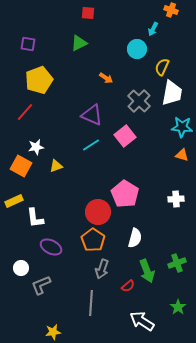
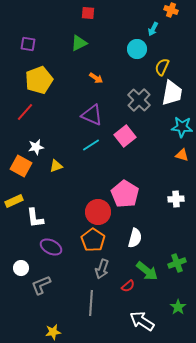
orange arrow: moved 10 px left
gray cross: moved 1 px up
green arrow: rotated 30 degrees counterclockwise
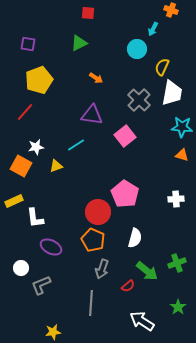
purple triangle: rotated 15 degrees counterclockwise
cyan line: moved 15 px left
orange pentagon: rotated 10 degrees counterclockwise
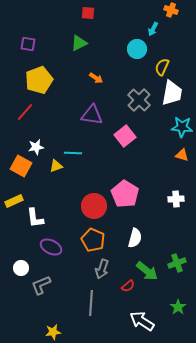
cyan line: moved 3 px left, 8 px down; rotated 36 degrees clockwise
red circle: moved 4 px left, 6 px up
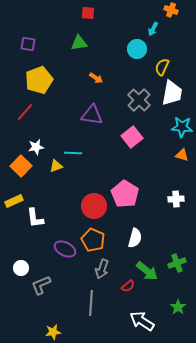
green triangle: rotated 18 degrees clockwise
pink square: moved 7 px right, 1 px down
orange square: rotated 15 degrees clockwise
purple ellipse: moved 14 px right, 2 px down
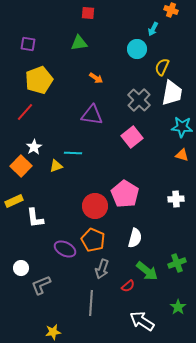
white star: moved 2 px left; rotated 21 degrees counterclockwise
red circle: moved 1 px right
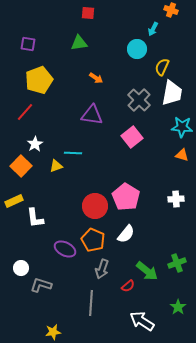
white star: moved 1 px right, 3 px up
pink pentagon: moved 1 px right, 3 px down
white semicircle: moved 9 px left, 4 px up; rotated 24 degrees clockwise
gray L-shape: rotated 40 degrees clockwise
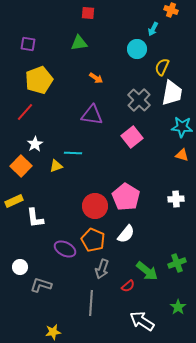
white circle: moved 1 px left, 1 px up
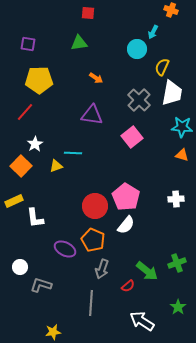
cyan arrow: moved 3 px down
yellow pentagon: rotated 20 degrees clockwise
white semicircle: moved 9 px up
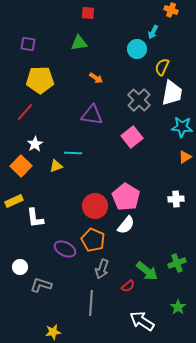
yellow pentagon: moved 1 px right
orange triangle: moved 3 px right, 2 px down; rotated 48 degrees counterclockwise
